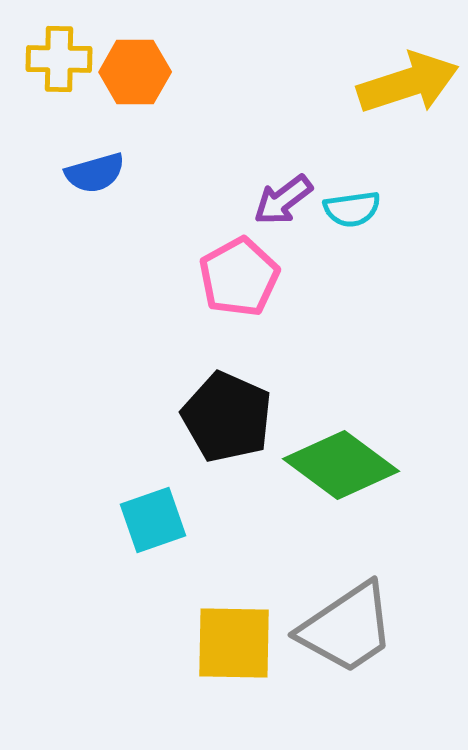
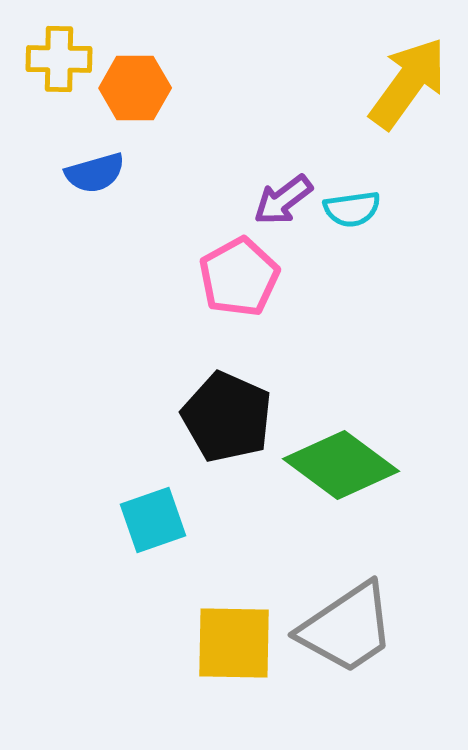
orange hexagon: moved 16 px down
yellow arrow: rotated 36 degrees counterclockwise
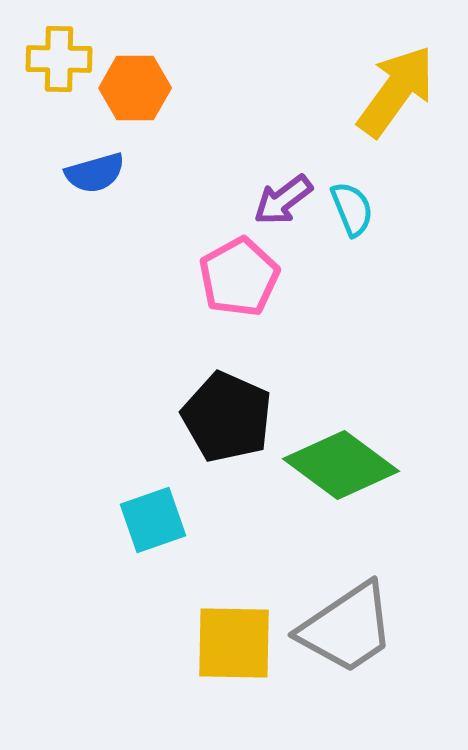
yellow arrow: moved 12 px left, 8 px down
cyan semicircle: rotated 104 degrees counterclockwise
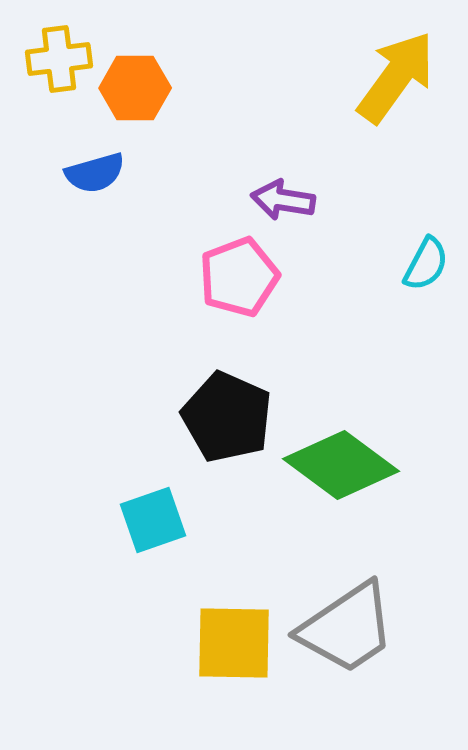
yellow cross: rotated 8 degrees counterclockwise
yellow arrow: moved 14 px up
purple arrow: rotated 46 degrees clockwise
cyan semicircle: moved 74 px right, 55 px down; rotated 50 degrees clockwise
pink pentagon: rotated 8 degrees clockwise
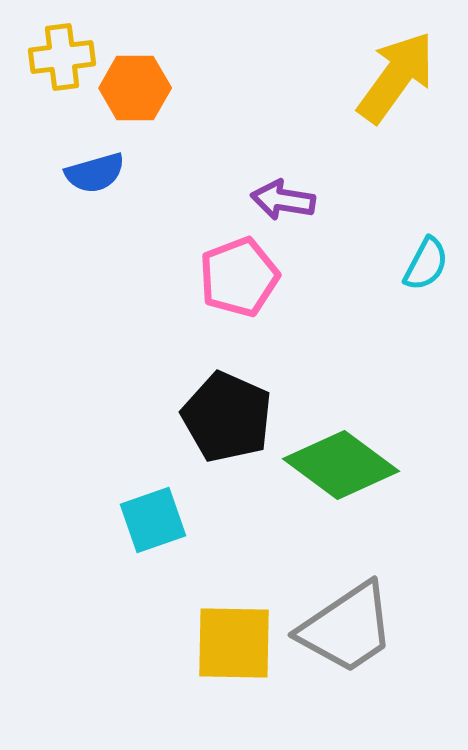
yellow cross: moved 3 px right, 2 px up
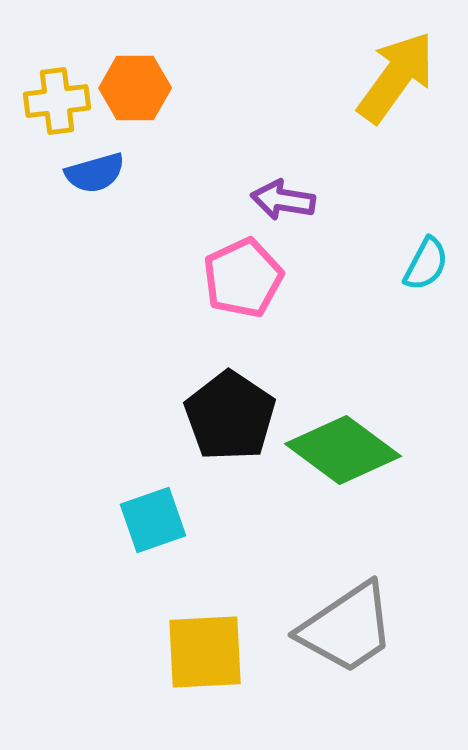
yellow cross: moved 5 px left, 44 px down
pink pentagon: moved 4 px right, 1 px down; rotated 4 degrees counterclockwise
black pentagon: moved 3 px right, 1 px up; rotated 10 degrees clockwise
green diamond: moved 2 px right, 15 px up
yellow square: moved 29 px left, 9 px down; rotated 4 degrees counterclockwise
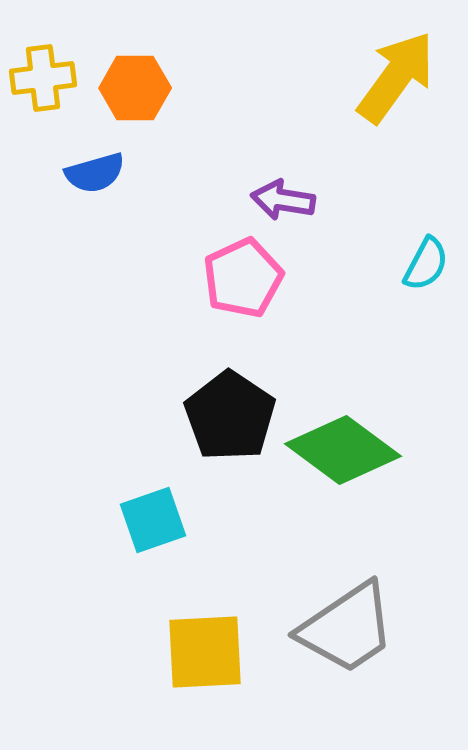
yellow cross: moved 14 px left, 23 px up
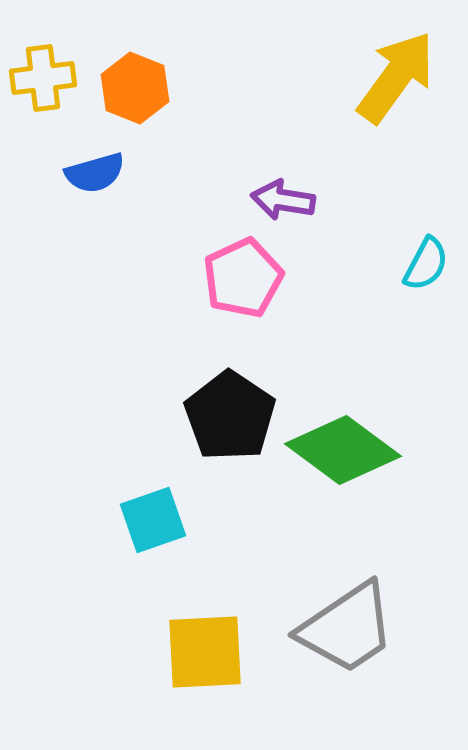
orange hexagon: rotated 22 degrees clockwise
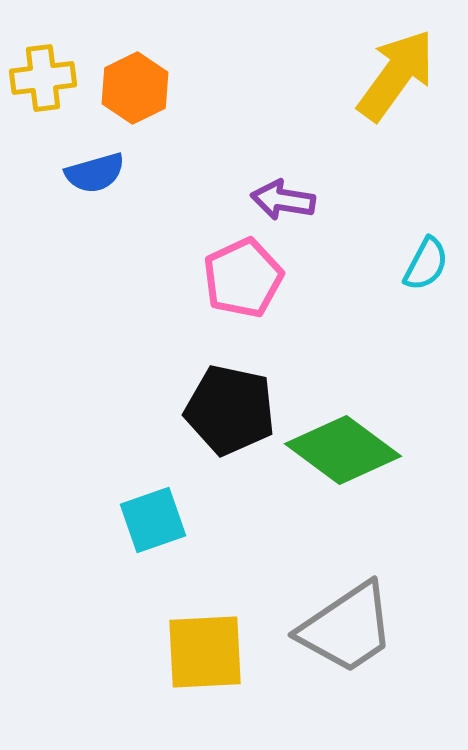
yellow arrow: moved 2 px up
orange hexagon: rotated 12 degrees clockwise
black pentagon: moved 6 px up; rotated 22 degrees counterclockwise
